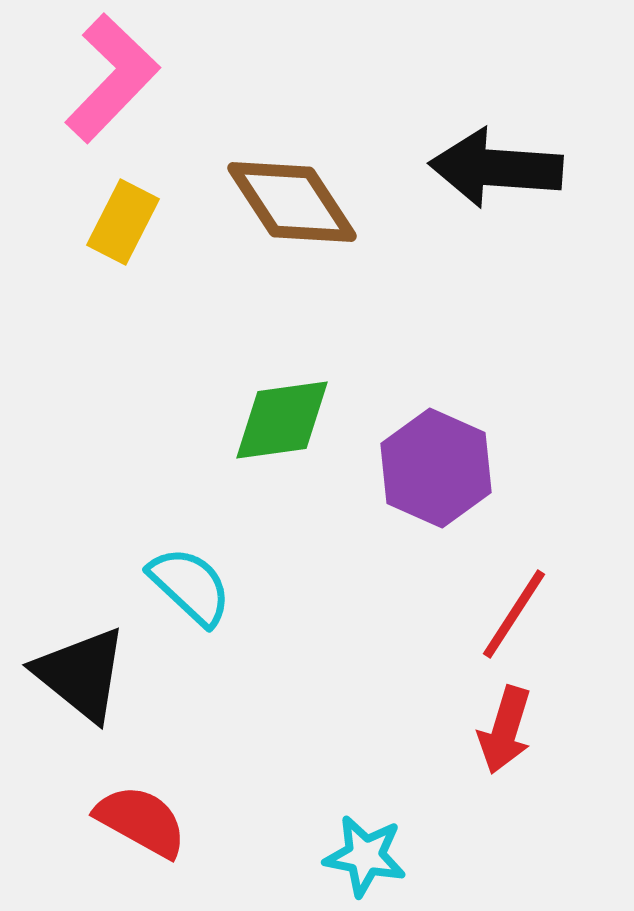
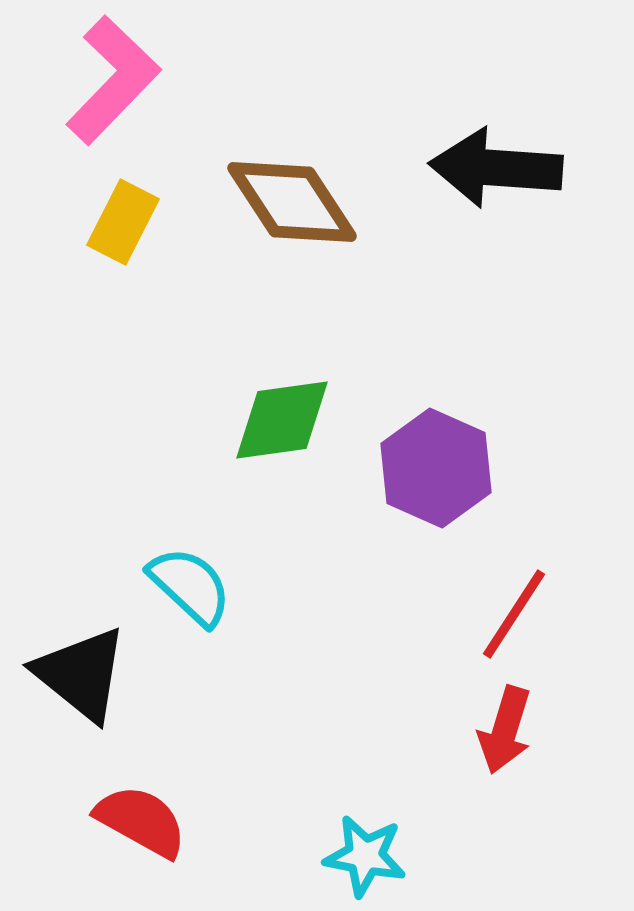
pink L-shape: moved 1 px right, 2 px down
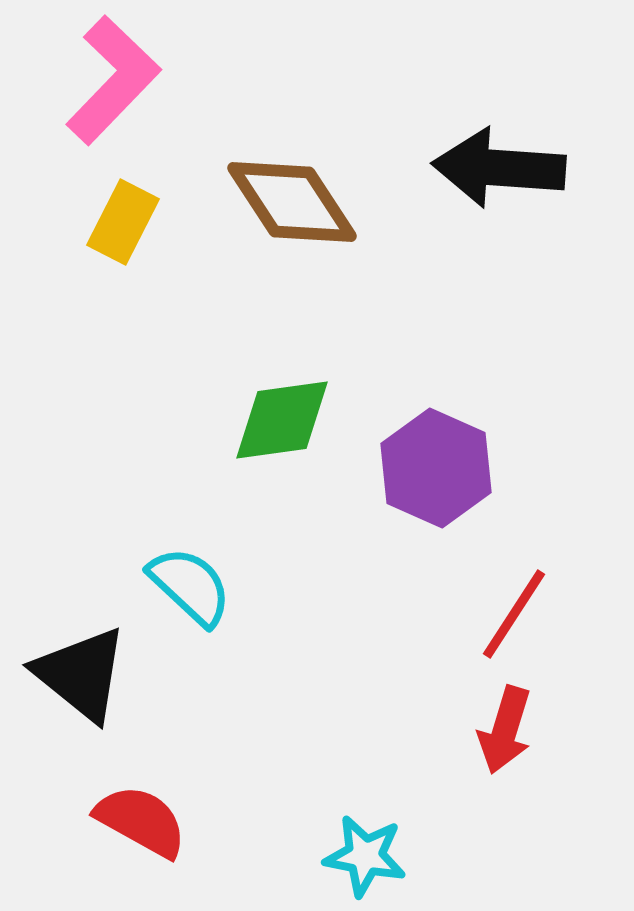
black arrow: moved 3 px right
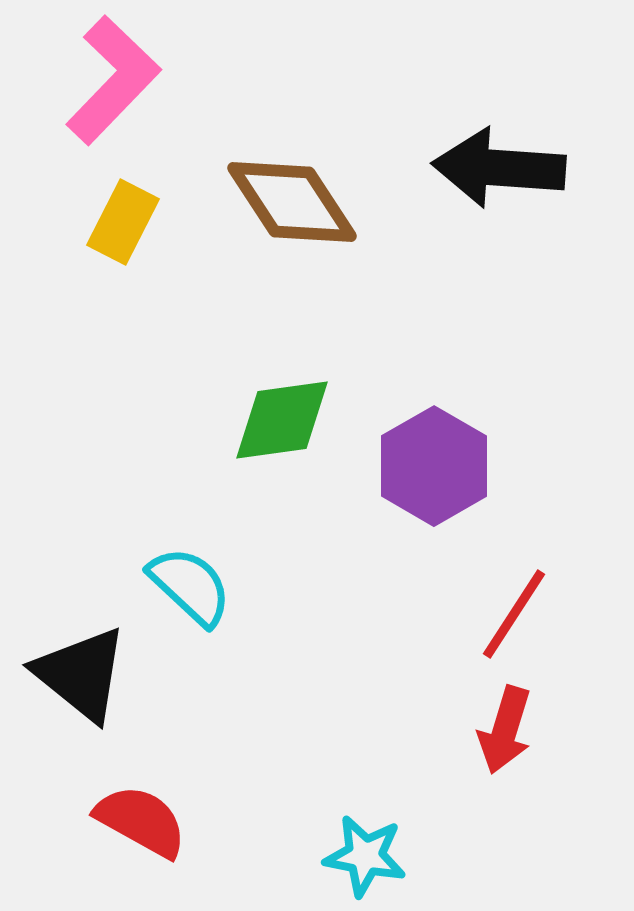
purple hexagon: moved 2 px left, 2 px up; rotated 6 degrees clockwise
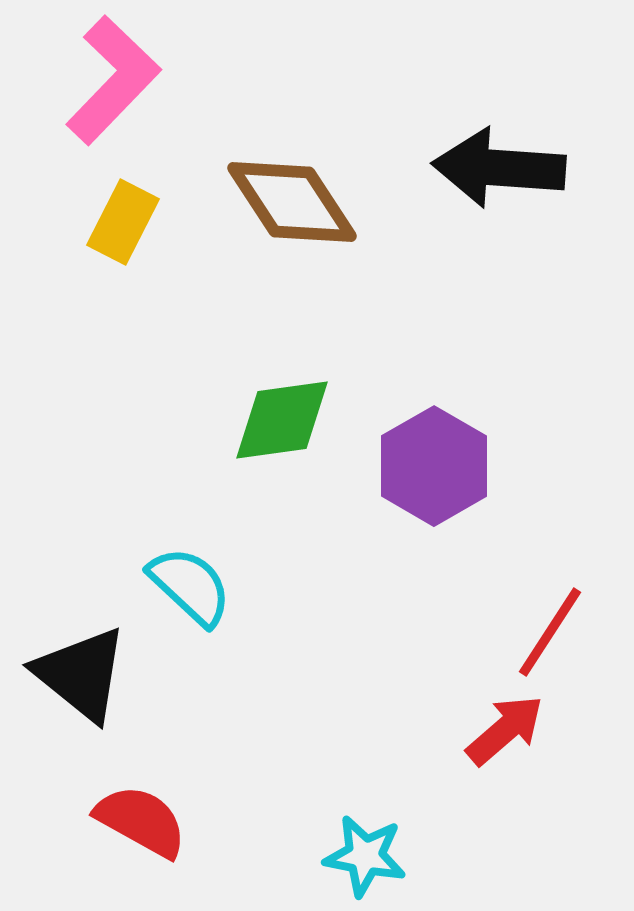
red line: moved 36 px right, 18 px down
red arrow: rotated 148 degrees counterclockwise
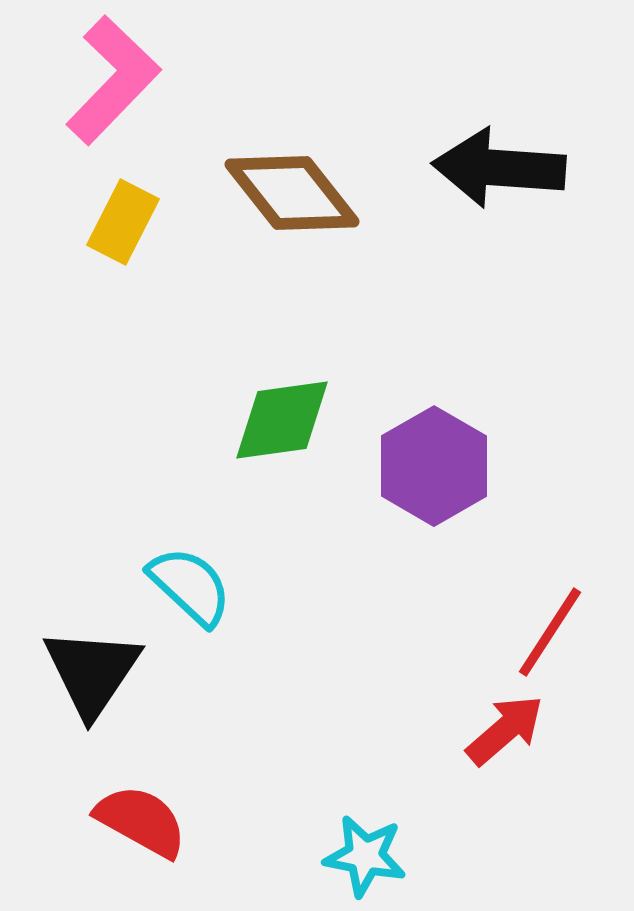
brown diamond: moved 9 px up; rotated 5 degrees counterclockwise
black triangle: moved 11 px right, 2 px up; rotated 25 degrees clockwise
